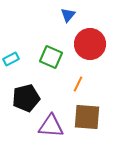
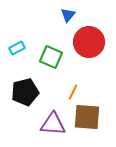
red circle: moved 1 px left, 2 px up
cyan rectangle: moved 6 px right, 11 px up
orange line: moved 5 px left, 8 px down
black pentagon: moved 1 px left, 6 px up
purple triangle: moved 2 px right, 2 px up
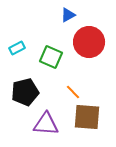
blue triangle: rotated 21 degrees clockwise
orange line: rotated 70 degrees counterclockwise
purple triangle: moved 7 px left
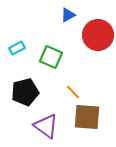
red circle: moved 9 px right, 7 px up
purple triangle: moved 2 px down; rotated 32 degrees clockwise
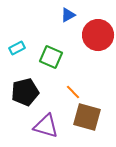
brown square: rotated 12 degrees clockwise
purple triangle: rotated 20 degrees counterclockwise
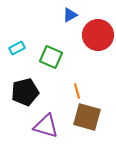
blue triangle: moved 2 px right
orange line: moved 4 px right, 1 px up; rotated 28 degrees clockwise
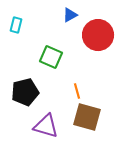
cyan rectangle: moved 1 px left, 23 px up; rotated 49 degrees counterclockwise
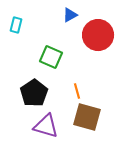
black pentagon: moved 9 px right, 1 px down; rotated 20 degrees counterclockwise
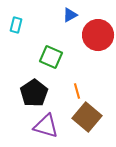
brown square: rotated 24 degrees clockwise
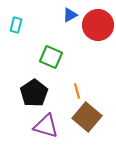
red circle: moved 10 px up
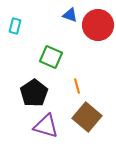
blue triangle: rotated 49 degrees clockwise
cyan rectangle: moved 1 px left, 1 px down
orange line: moved 5 px up
